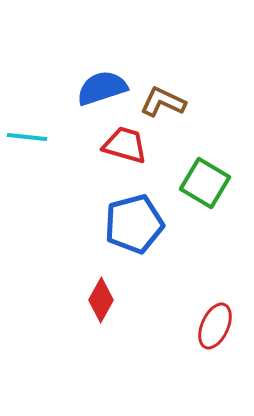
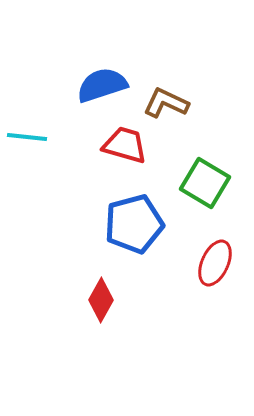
blue semicircle: moved 3 px up
brown L-shape: moved 3 px right, 1 px down
red ellipse: moved 63 px up
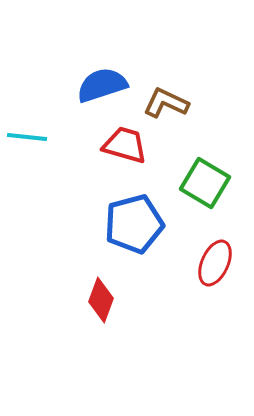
red diamond: rotated 9 degrees counterclockwise
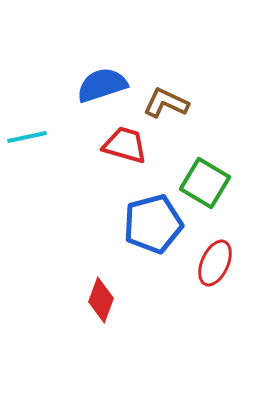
cyan line: rotated 18 degrees counterclockwise
blue pentagon: moved 19 px right
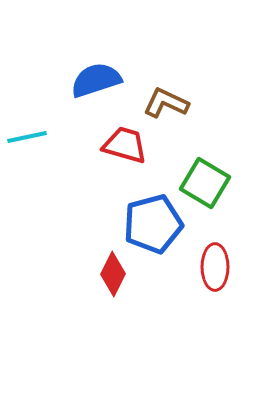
blue semicircle: moved 6 px left, 5 px up
red ellipse: moved 4 px down; rotated 24 degrees counterclockwise
red diamond: moved 12 px right, 26 px up; rotated 6 degrees clockwise
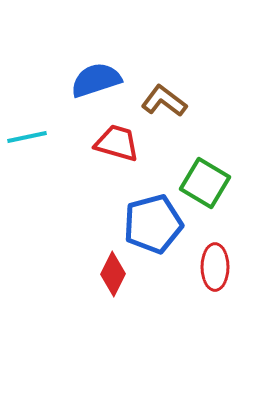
brown L-shape: moved 2 px left, 2 px up; rotated 12 degrees clockwise
red trapezoid: moved 8 px left, 2 px up
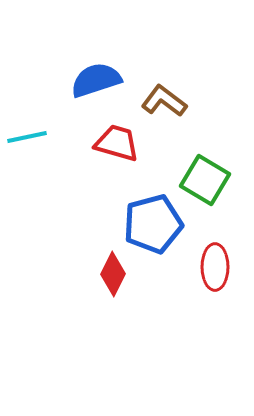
green square: moved 3 px up
